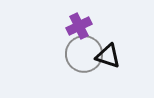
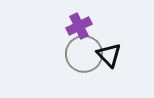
black triangle: moved 1 px right, 1 px up; rotated 28 degrees clockwise
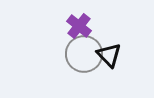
purple cross: rotated 25 degrees counterclockwise
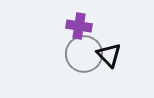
purple cross: rotated 30 degrees counterclockwise
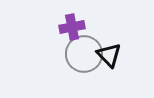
purple cross: moved 7 px left, 1 px down; rotated 20 degrees counterclockwise
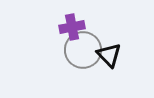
gray circle: moved 1 px left, 4 px up
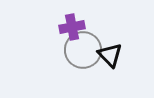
black triangle: moved 1 px right
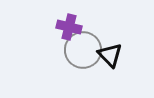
purple cross: moved 3 px left; rotated 25 degrees clockwise
